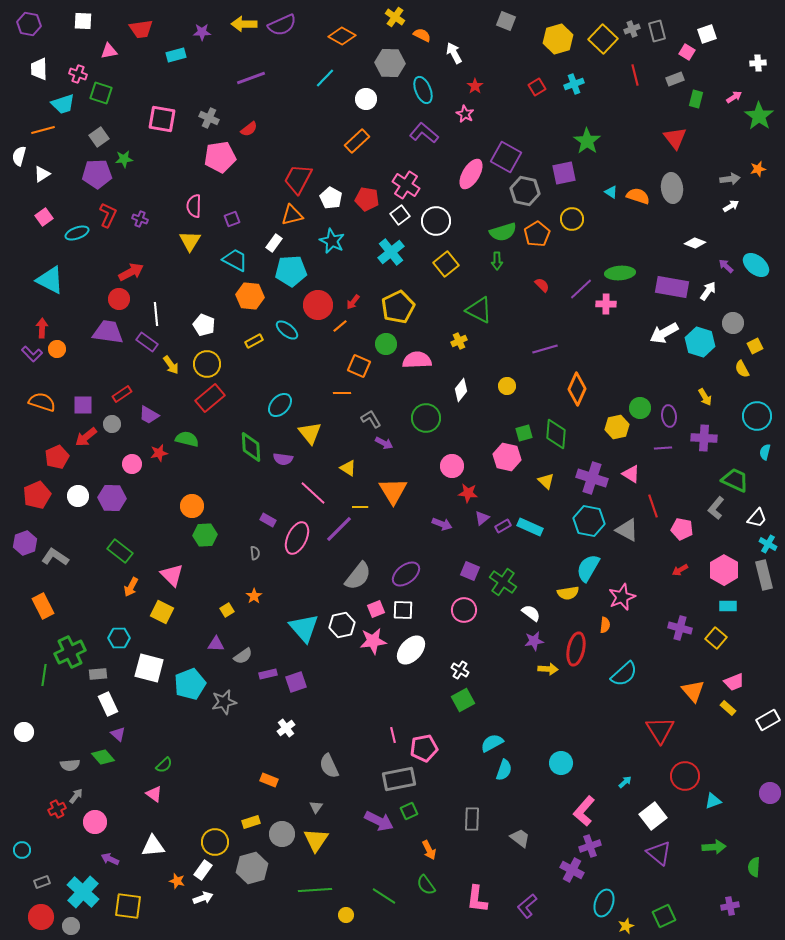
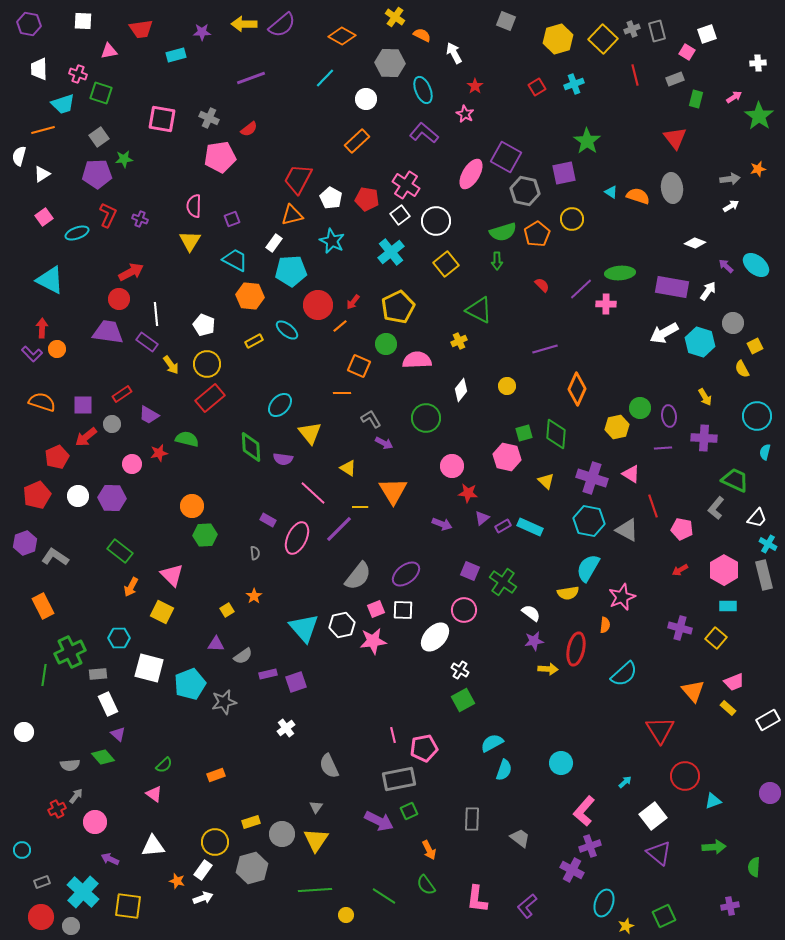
purple semicircle at (282, 25): rotated 16 degrees counterclockwise
white ellipse at (411, 650): moved 24 px right, 13 px up
orange rectangle at (269, 780): moved 53 px left, 5 px up; rotated 42 degrees counterclockwise
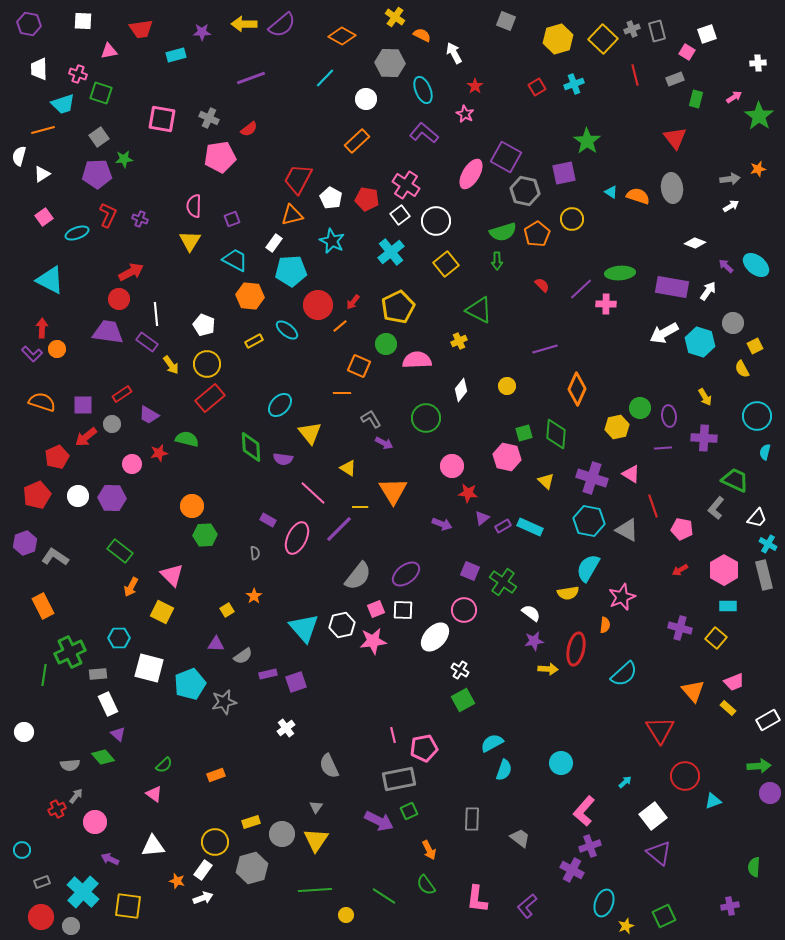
green arrow at (714, 847): moved 45 px right, 81 px up
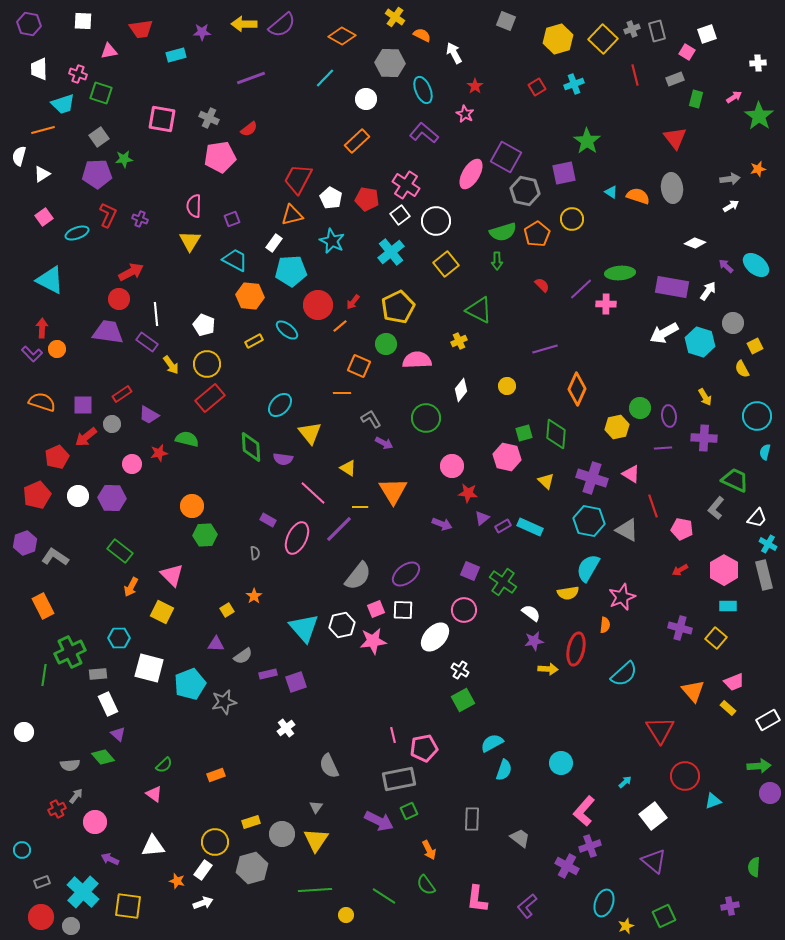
purple triangle at (659, 853): moved 5 px left, 8 px down
purple cross at (572, 870): moved 5 px left, 4 px up
white arrow at (203, 898): moved 5 px down
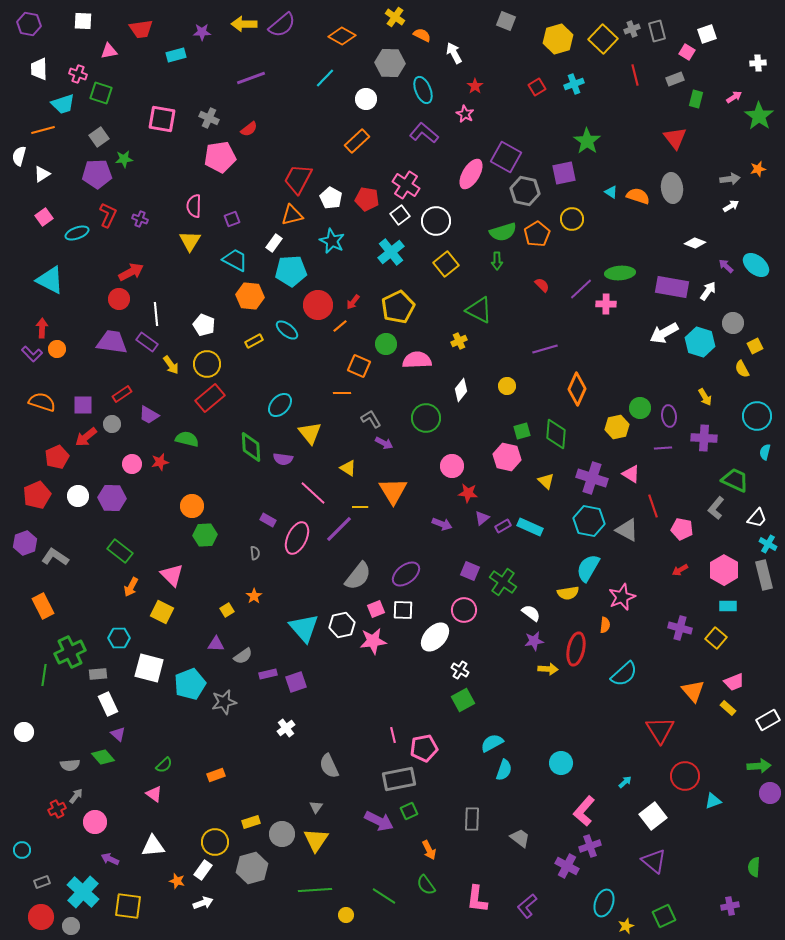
purple trapezoid at (108, 332): moved 4 px right, 10 px down
green square at (524, 433): moved 2 px left, 2 px up
red star at (159, 453): moved 1 px right, 9 px down
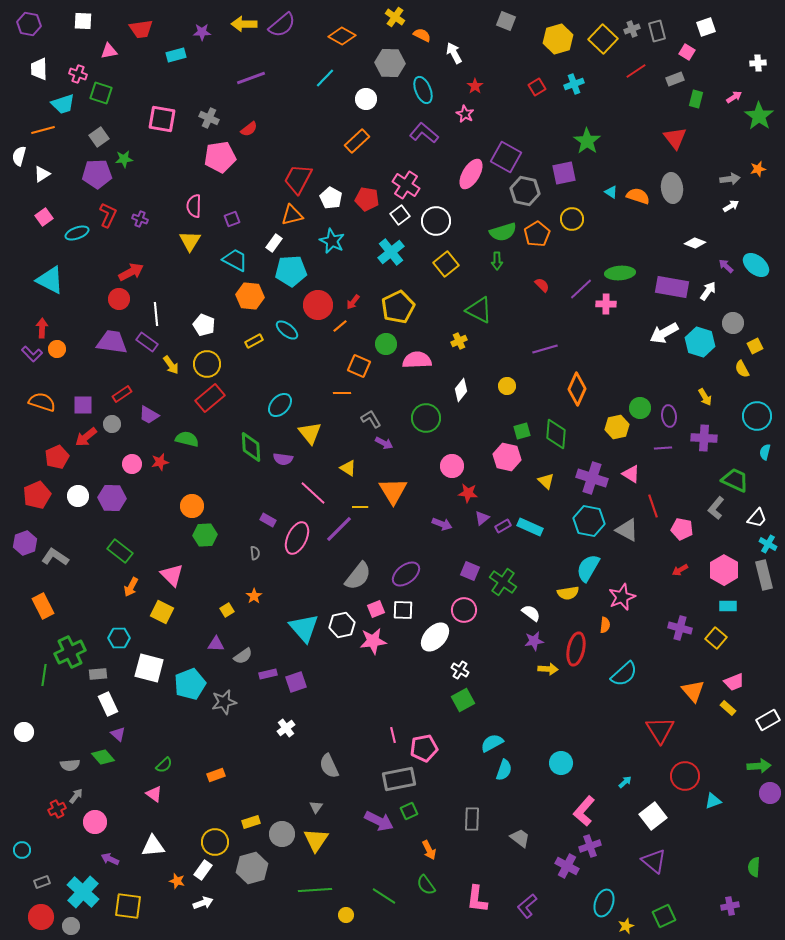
white square at (707, 34): moved 1 px left, 7 px up
red line at (635, 75): moved 1 px right, 4 px up; rotated 70 degrees clockwise
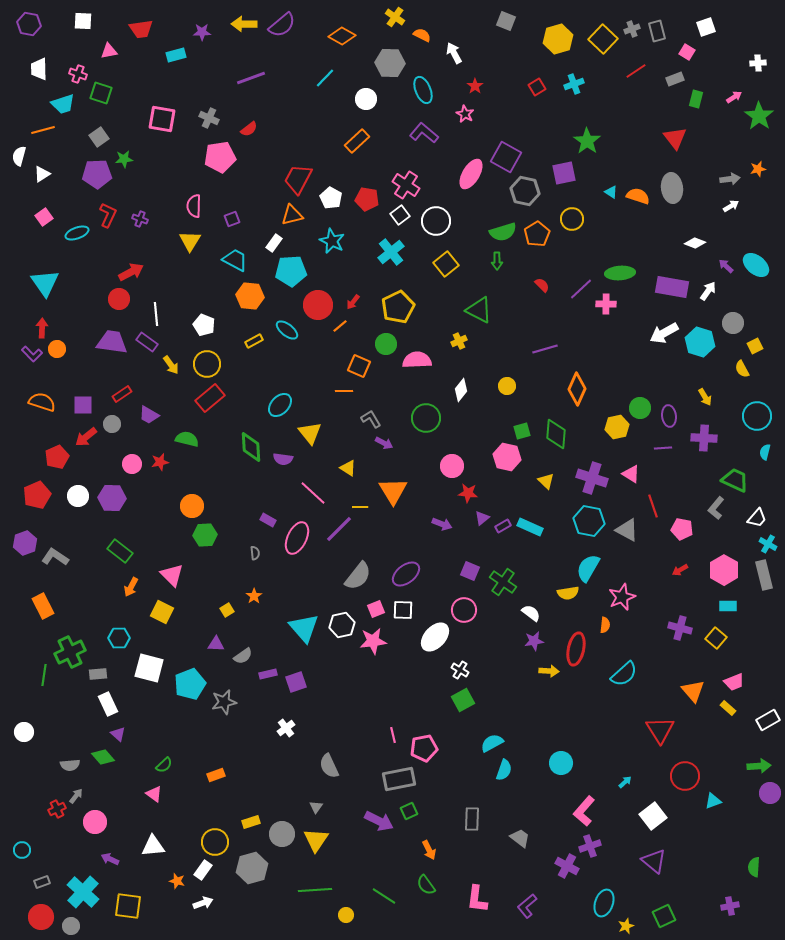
cyan triangle at (50, 280): moved 5 px left, 3 px down; rotated 28 degrees clockwise
orange line at (342, 393): moved 2 px right, 2 px up
yellow arrow at (548, 669): moved 1 px right, 2 px down
